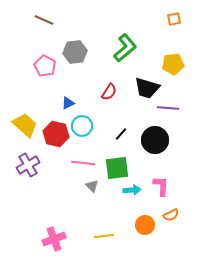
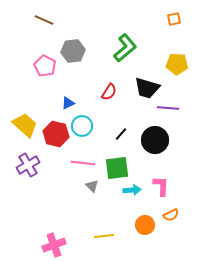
gray hexagon: moved 2 px left, 1 px up
yellow pentagon: moved 4 px right; rotated 10 degrees clockwise
pink cross: moved 6 px down
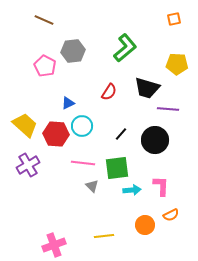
purple line: moved 1 px down
red hexagon: rotated 10 degrees counterclockwise
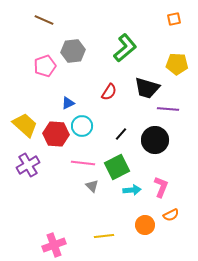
pink pentagon: rotated 25 degrees clockwise
green square: moved 1 px up; rotated 20 degrees counterclockwise
pink L-shape: moved 1 px down; rotated 20 degrees clockwise
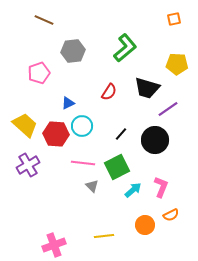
pink pentagon: moved 6 px left, 7 px down
purple line: rotated 40 degrees counterclockwise
cyan arrow: moved 1 px right; rotated 36 degrees counterclockwise
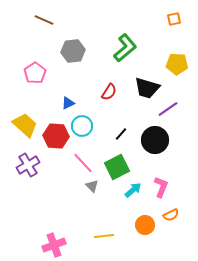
pink pentagon: moved 4 px left; rotated 15 degrees counterclockwise
red hexagon: moved 2 px down
pink line: rotated 40 degrees clockwise
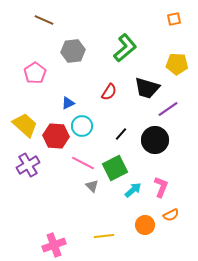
pink line: rotated 20 degrees counterclockwise
green square: moved 2 px left, 1 px down
